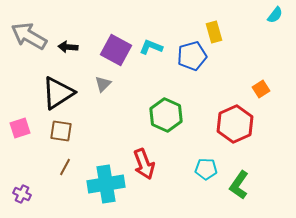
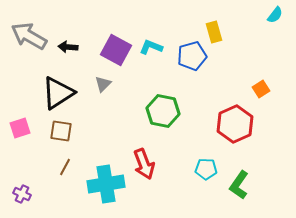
green hexagon: moved 3 px left, 4 px up; rotated 12 degrees counterclockwise
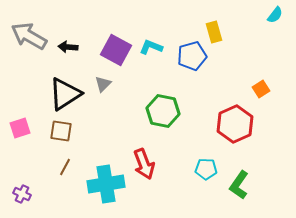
black triangle: moved 7 px right, 1 px down
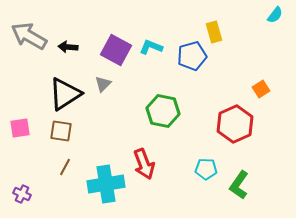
pink square: rotated 10 degrees clockwise
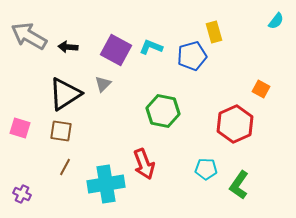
cyan semicircle: moved 1 px right, 6 px down
orange square: rotated 30 degrees counterclockwise
pink square: rotated 25 degrees clockwise
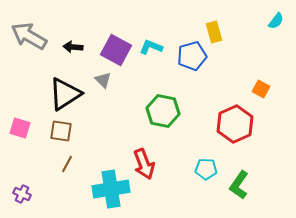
black arrow: moved 5 px right
gray triangle: moved 4 px up; rotated 30 degrees counterclockwise
brown line: moved 2 px right, 3 px up
cyan cross: moved 5 px right, 5 px down
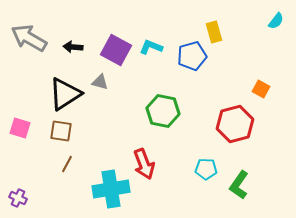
gray arrow: moved 2 px down
gray triangle: moved 3 px left, 2 px down; rotated 30 degrees counterclockwise
red hexagon: rotated 9 degrees clockwise
purple cross: moved 4 px left, 4 px down
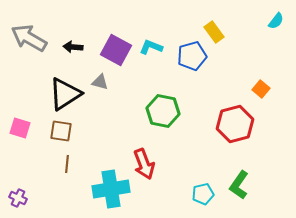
yellow rectangle: rotated 20 degrees counterclockwise
orange square: rotated 12 degrees clockwise
brown line: rotated 24 degrees counterclockwise
cyan pentagon: moved 3 px left, 25 px down; rotated 15 degrees counterclockwise
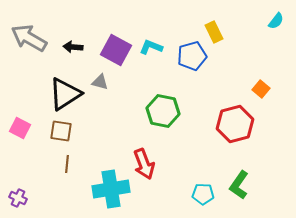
yellow rectangle: rotated 10 degrees clockwise
pink square: rotated 10 degrees clockwise
cyan pentagon: rotated 15 degrees clockwise
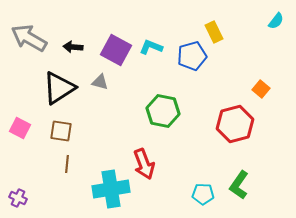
black triangle: moved 6 px left, 6 px up
